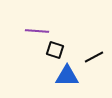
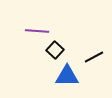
black square: rotated 24 degrees clockwise
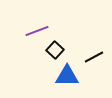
purple line: rotated 25 degrees counterclockwise
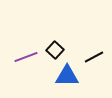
purple line: moved 11 px left, 26 px down
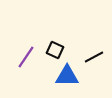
black square: rotated 18 degrees counterclockwise
purple line: rotated 35 degrees counterclockwise
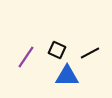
black square: moved 2 px right
black line: moved 4 px left, 4 px up
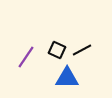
black line: moved 8 px left, 3 px up
blue triangle: moved 2 px down
